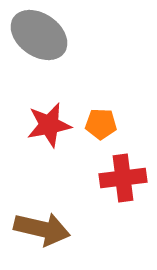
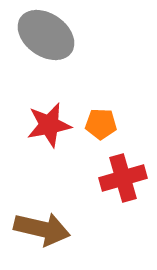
gray ellipse: moved 7 px right
red cross: rotated 9 degrees counterclockwise
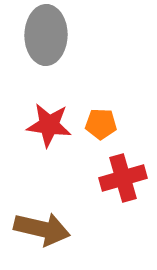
gray ellipse: rotated 56 degrees clockwise
red star: rotated 18 degrees clockwise
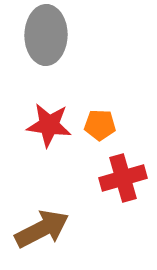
orange pentagon: moved 1 px left, 1 px down
brown arrow: rotated 40 degrees counterclockwise
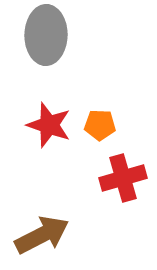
red star: rotated 12 degrees clockwise
brown arrow: moved 6 px down
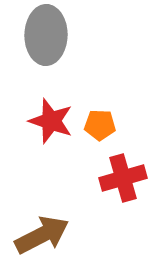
red star: moved 2 px right, 4 px up
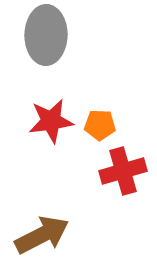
red star: rotated 27 degrees counterclockwise
red cross: moved 7 px up
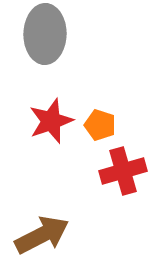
gray ellipse: moved 1 px left, 1 px up
red star: rotated 12 degrees counterclockwise
orange pentagon: rotated 16 degrees clockwise
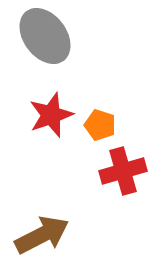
gray ellipse: moved 2 px down; rotated 38 degrees counterclockwise
red star: moved 6 px up
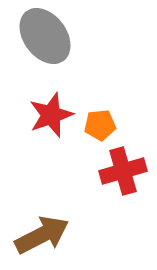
orange pentagon: rotated 24 degrees counterclockwise
